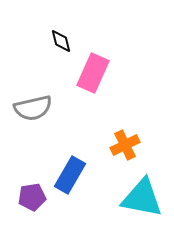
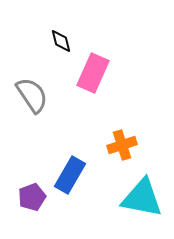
gray semicircle: moved 1 px left, 13 px up; rotated 111 degrees counterclockwise
orange cross: moved 3 px left; rotated 8 degrees clockwise
purple pentagon: rotated 12 degrees counterclockwise
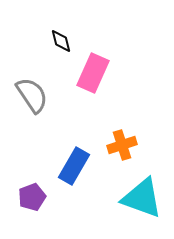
blue rectangle: moved 4 px right, 9 px up
cyan triangle: rotated 9 degrees clockwise
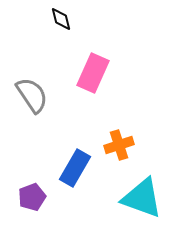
black diamond: moved 22 px up
orange cross: moved 3 px left
blue rectangle: moved 1 px right, 2 px down
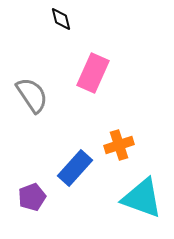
blue rectangle: rotated 12 degrees clockwise
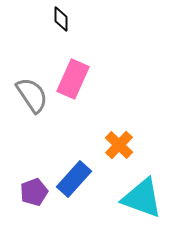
black diamond: rotated 15 degrees clockwise
pink rectangle: moved 20 px left, 6 px down
orange cross: rotated 28 degrees counterclockwise
blue rectangle: moved 1 px left, 11 px down
purple pentagon: moved 2 px right, 5 px up
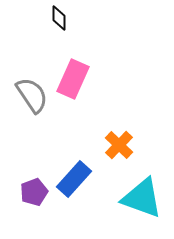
black diamond: moved 2 px left, 1 px up
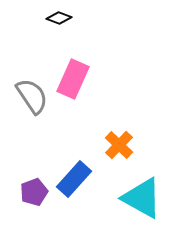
black diamond: rotated 70 degrees counterclockwise
gray semicircle: moved 1 px down
cyan triangle: rotated 9 degrees clockwise
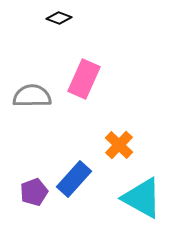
pink rectangle: moved 11 px right
gray semicircle: rotated 57 degrees counterclockwise
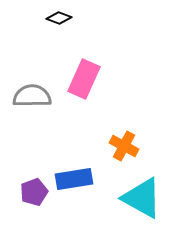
orange cross: moved 5 px right, 1 px down; rotated 16 degrees counterclockwise
blue rectangle: rotated 39 degrees clockwise
